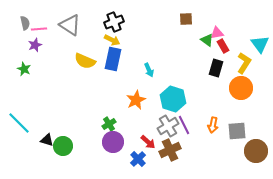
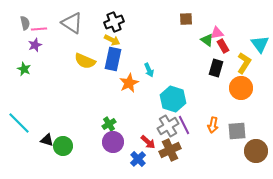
gray triangle: moved 2 px right, 2 px up
orange star: moved 7 px left, 17 px up
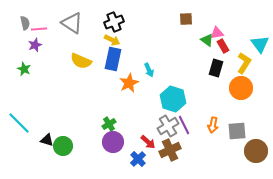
yellow semicircle: moved 4 px left
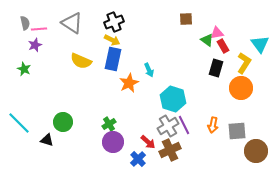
green circle: moved 24 px up
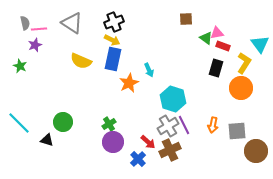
green triangle: moved 1 px left, 2 px up
red rectangle: rotated 40 degrees counterclockwise
green star: moved 4 px left, 3 px up
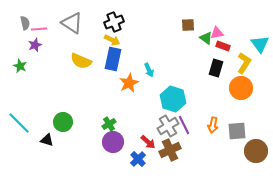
brown square: moved 2 px right, 6 px down
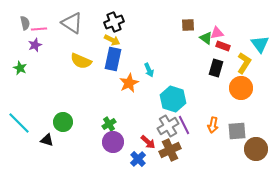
green star: moved 2 px down
brown circle: moved 2 px up
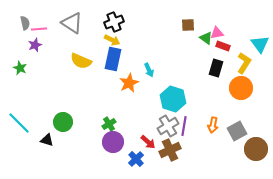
purple line: moved 1 px down; rotated 36 degrees clockwise
gray square: rotated 24 degrees counterclockwise
blue cross: moved 2 px left
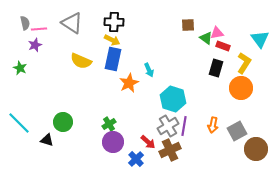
black cross: rotated 24 degrees clockwise
cyan triangle: moved 5 px up
